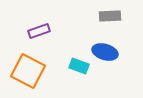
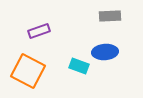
blue ellipse: rotated 20 degrees counterclockwise
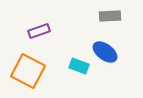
blue ellipse: rotated 40 degrees clockwise
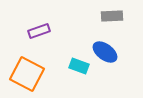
gray rectangle: moved 2 px right
orange square: moved 1 px left, 3 px down
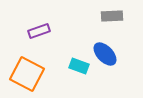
blue ellipse: moved 2 px down; rotated 10 degrees clockwise
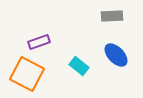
purple rectangle: moved 11 px down
blue ellipse: moved 11 px right, 1 px down
cyan rectangle: rotated 18 degrees clockwise
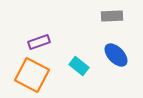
orange square: moved 5 px right, 1 px down
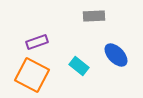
gray rectangle: moved 18 px left
purple rectangle: moved 2 px left
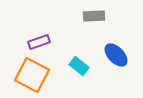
purple rectangle: moved 2 px right
